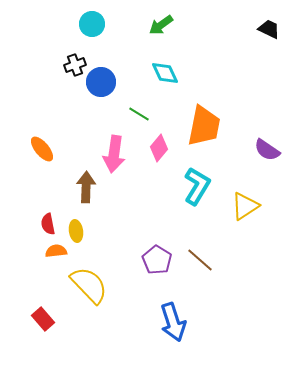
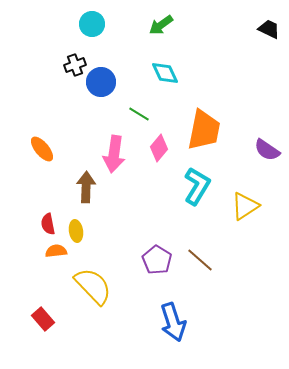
orange trapezoid: moved 4 px down
yellow semicircle: moved 4 px right, 1 px down
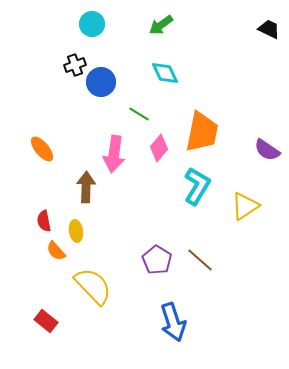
orange trapezoid: moved 2 px left, 2 px down
red semicircle: moved 4 px left, 3 px up
orange semicircle: rotated 125 degrees counterclockwise
red rectangle: moved 3 px right, 2 px down; rotated 10 degrees counterclockwise
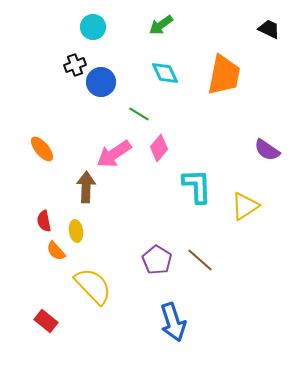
cyan circle: moved 1 px right, 3 px down
orange trapezoid: moved 22 px right, 57 px up
pink arrow: rotated 48 degrees clockwise
cyan L-shape: rotated 33 degrees counterclockwise
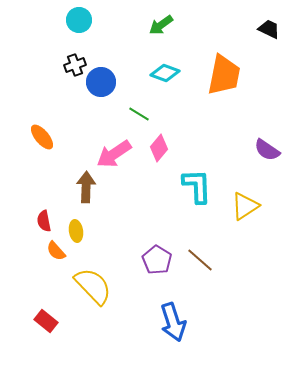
cyan circle: moved 14 px left, 7 px up
cyan diamond: rotated 44 degrees counterclockwise
orange ellipse: moved 12 px up
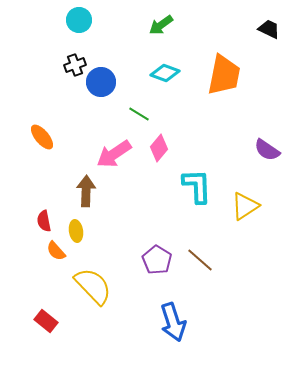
brown arrow: moved 4 px down
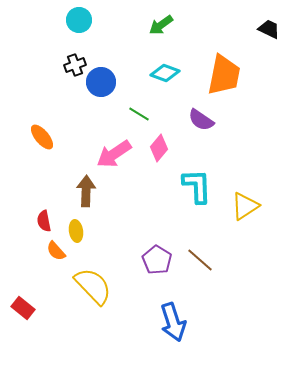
purple semicircle: moved 66 px left, 30 px up
red rectangle: moved 23 px left, 13 px up
